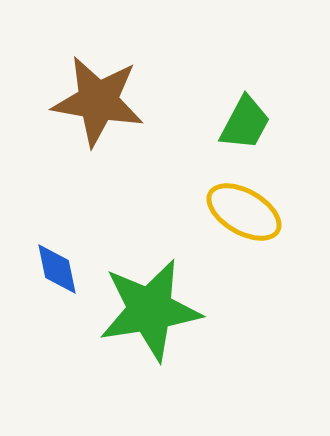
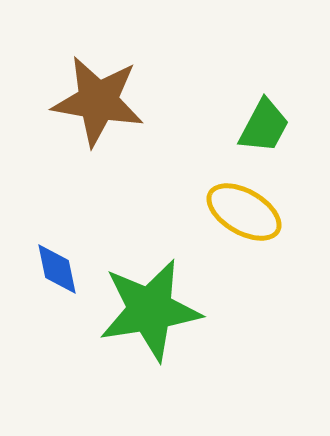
green trapezoid: moved 19 px right, 3 px down
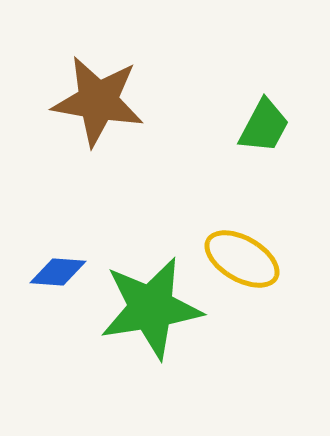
yellow ellipse: moved 2 px left, 47 px down
blue diamond: moved 1 px right, 3 px down; rotated 74 degrees counterclockwise
green star: moved 1 px right, 2 px up
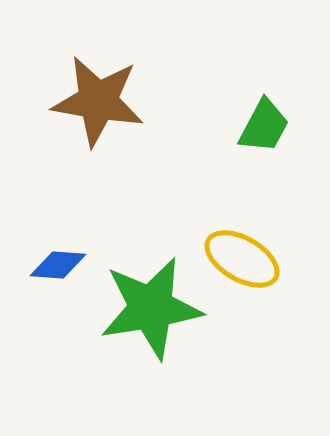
blue diamond: moved 7 px up
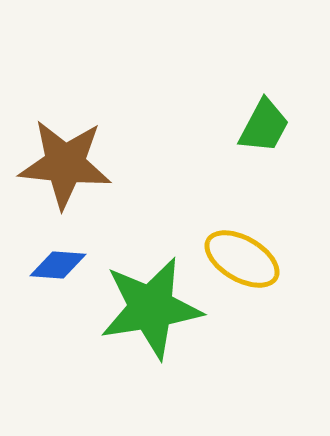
brown star: moved 33 px left, 63 px down; rotated 4 degrees counterclockwise
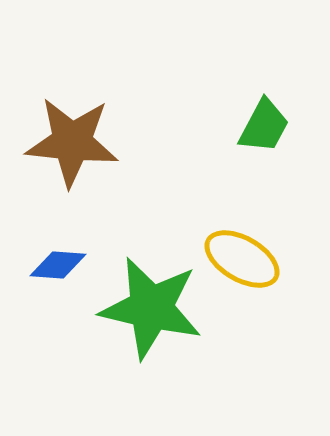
brown star: moved 7 px right, 22 px up
green star: rotated 22 degrees clockwise
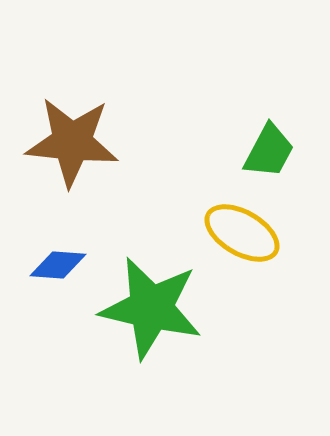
green trapezoid: moved 5 px right, 25 px down
yellow ellipse: moved 26 px up
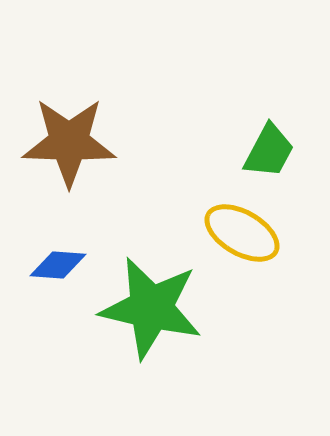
brown star: moved 3 px left; rotated 4 degrees counterclockwise
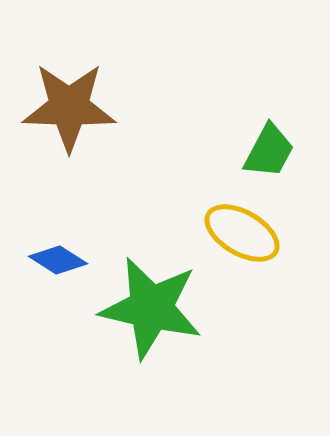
brown star: moved 35 px up
blue diamond: moved 5 px up; rotated 28 degrees clockwise
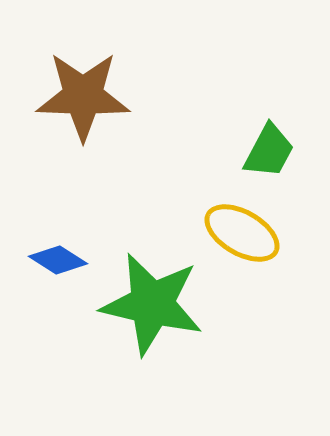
brown star: moved 14 px right, 11 px up
green star: moved 1 px right, 4 px up
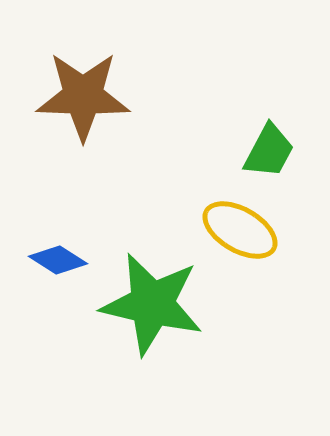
yellow ellipse: moved 2 px left, 3 px up
